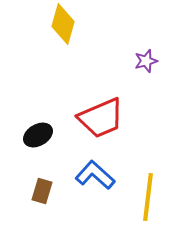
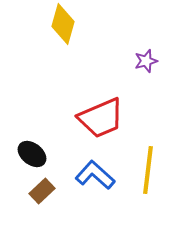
black ellipse: moved 6 px left, 19 px down; rotated 68 degrees clockwise
brown rectangle: rotated 30 degrees clockwise
yellow line: moved 27 px up
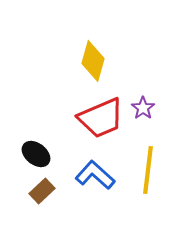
yellow diamond: moved 30 px right, 37 px down
purple star: moved 3 px left, 47 px down; rotated 20 degrees counterclockwise
black ellipse: moved 4 px right
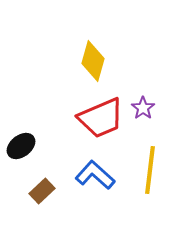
black ellipse: moved 15 px left, 8 px up; rotated 76 degrees counterclockwise
yellow line: moved 2 px right
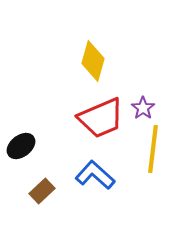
yellow line: moved 3 px right, 21 px up
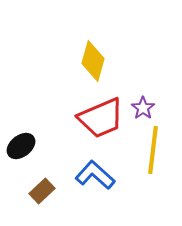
yellow line: moved 1 px down
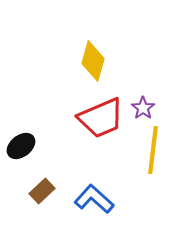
blue L-shape: moved 1 px left, 24 px down
